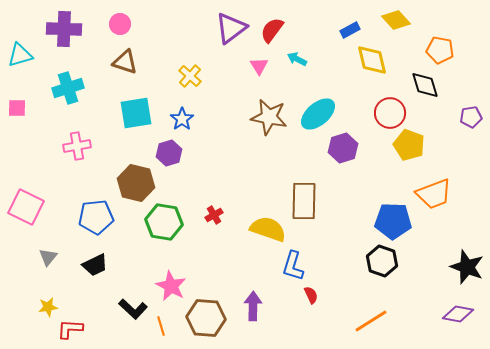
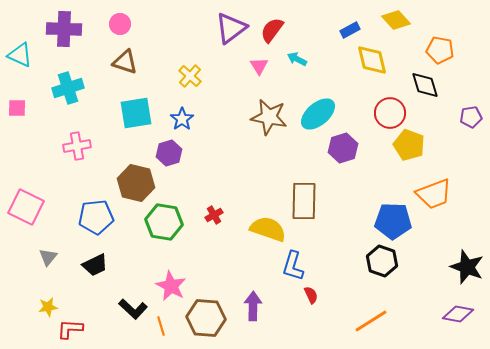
cyan triangle at (20, 55): rotated 40 degrees clockwise
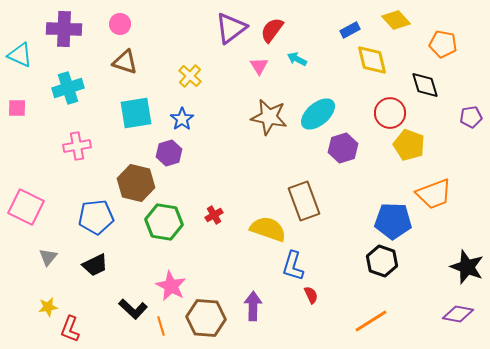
orange pentagon at (440, 50): moved 3 px right, 6 px up
brown rectangle at (304, 201): rotated 21 degrees counterclockwise
red L-shape at (70, 329): rotated 72 degrees counterclockwise
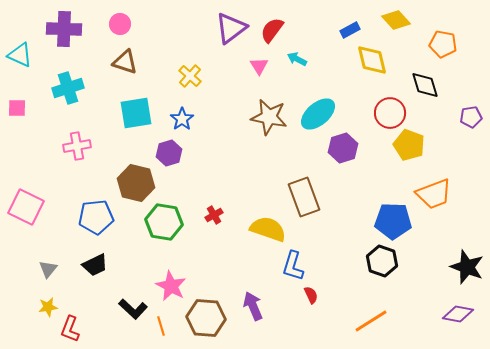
brown rectangle at (304, 201): moved 4 px up
gray triangle at (48, 257): moved 12 px down
purple arrow at (253, 306): rotated 24 degrees counterclockwise
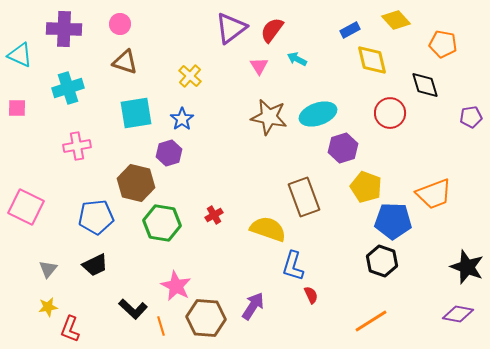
cyan ellipse at (318, 114): rotated 21 degrees clockwise
yellow pentagon at (409, 145): moved 43 px left, 42 px down
green hexagon at (164, 222): moved 2 px left, 1 px down
pink star at (171, 286): moved 5 px right
purple arrow at (253, 306): rotated 56 degrees clockwise
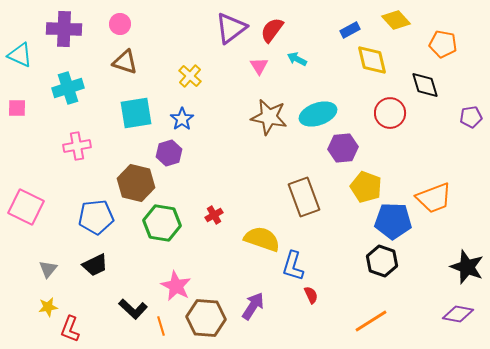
purple hexagon at (343, 148): rotated 12 degrees clockwise
orange trapezoid at (434, 194): moved 4 px down
yellow semicircle at (268, 229): moved 6 px left, 10 px down
